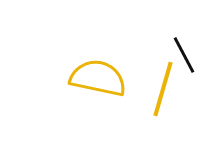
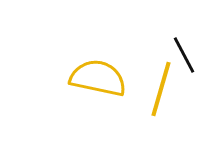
yellow line: moved 2 px left
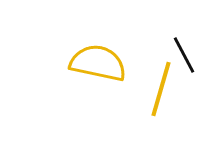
yellow semicircle: moved 15 px up
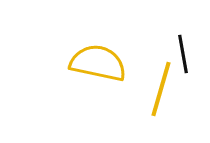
black line: moved 1 px left, 1 px up; rotated 18 degrees clockwise
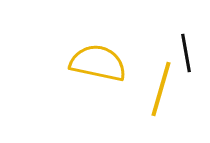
black line: moved 3 px right, 1 px up
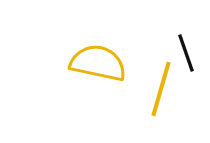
black line: rotated 9 degrees counterclockwise
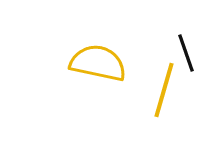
yellow line: moved 3 px right, 1 px down
